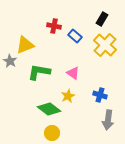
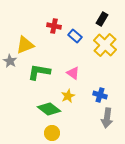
gray arrow: moved 1 px left, 2 px up
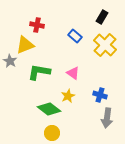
black rectangle: moved 2 px up
red cross: moved 17 px left, 1 px up
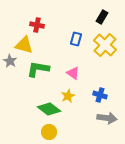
blue rectangle: moved 1 px right, 3 px down; rotated 64 degrees clockwise
yellow triangle: moved 1 px left; rotated 36 degrees clockwise
green L-shape: moved 1 px left, 3 px up
gray arrow: rotated 90 degrees counterclockwise
yellow circle: moved 3 px left, 1 px up
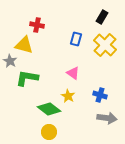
green L-shape: moved 11 px left, 9 px down
yellow star: rotated 16 degrees counterclockwise
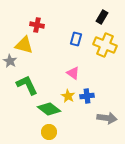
yellow cross: rotated 20 degrees counterclockwise
green L-shape: moved 7 px down; rotated 55 degrees clockwise
blue cross: moved 13 px left, 1 px down; rotated 24 degrees counterclockwise
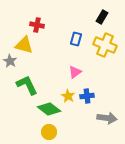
pink triangle: moved 2 px right, 1 px up; rotated 48 degrees clockwise
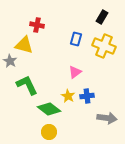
yellow cross: moved 1 px left, 1 px down
